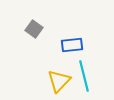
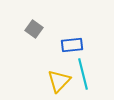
cyan line: moved 1 px left, 2 px up
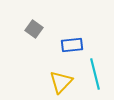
cyan line: moved 12 px right
yellow triangle: moved 2 px right, 1 px down
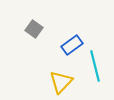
blue rectangle: rotated 30 degrees counterclockwise
cyan line: moved 8 px up
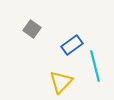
gray square: moved 2 px left
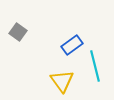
gray square: moved 14 px left, 3 px down
yellow triangle: moved 1 px right, 1 px up; rotated 20 degrees counterclockwise
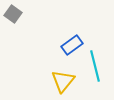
gray square: moved 5 px left, 18 px up
yellow triangle: moved 1 px right; rotated 15 degrees clockwise
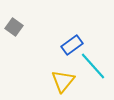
gray square: moved 1 px right, 13 px down
cyan line: moved 2 px left; rotated 28 degrees counterclockwise
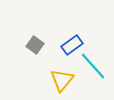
gray square: moved 21 px right, 18 px down
yellow triangle: moved 1 px left, 1 px up
